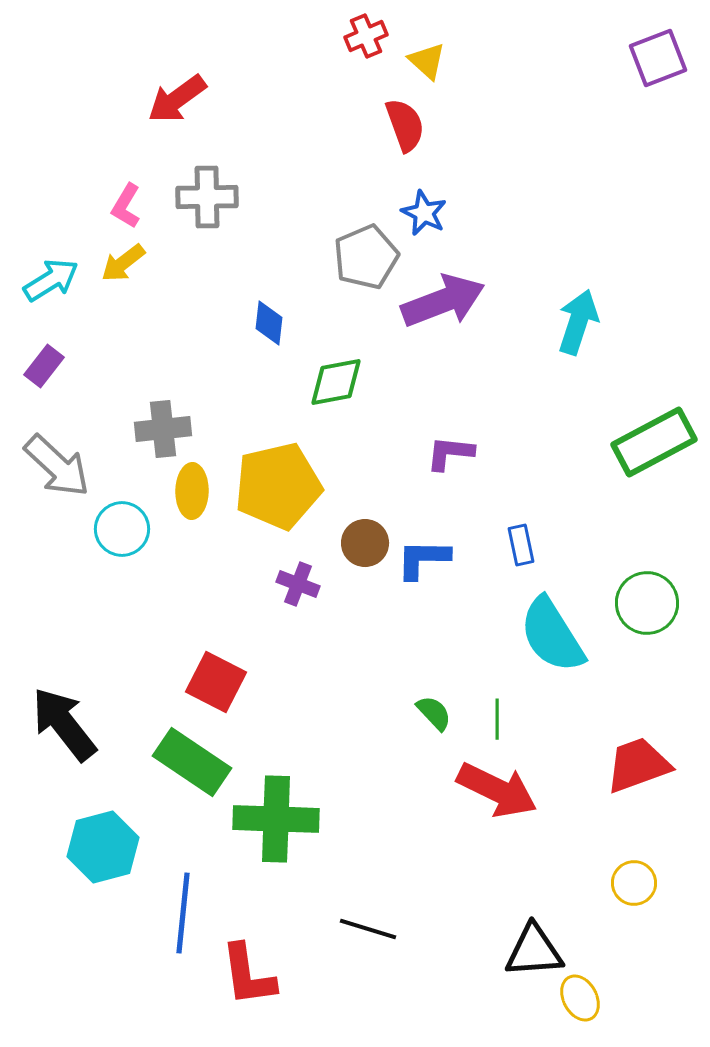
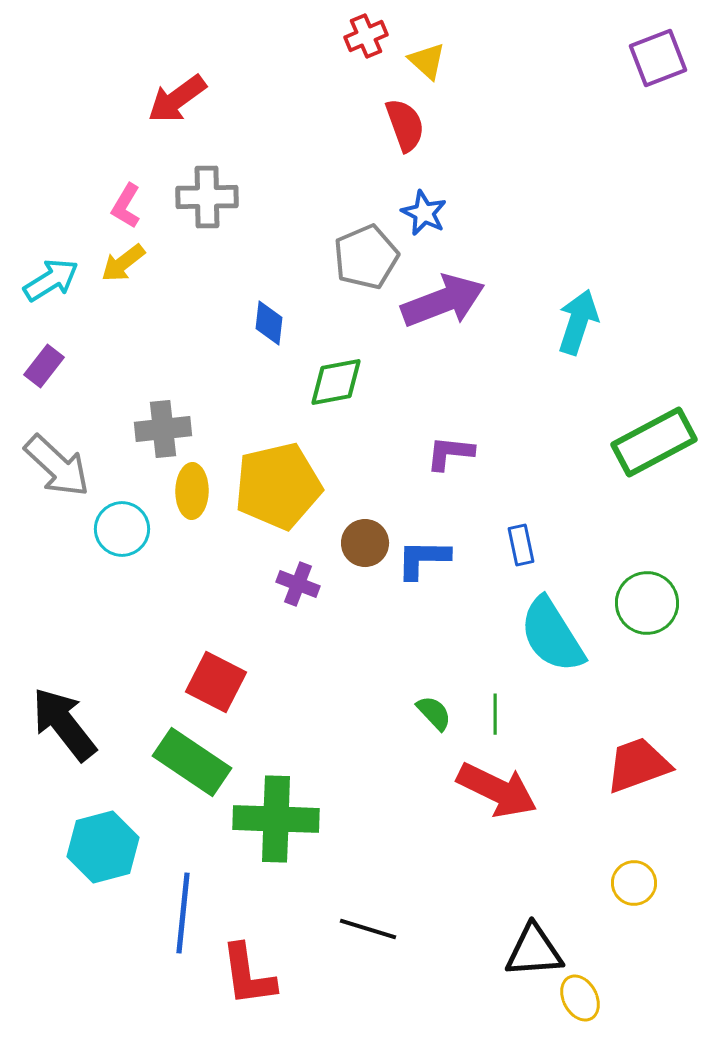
green line at (497, 719): moved 2 px left, 5 px up
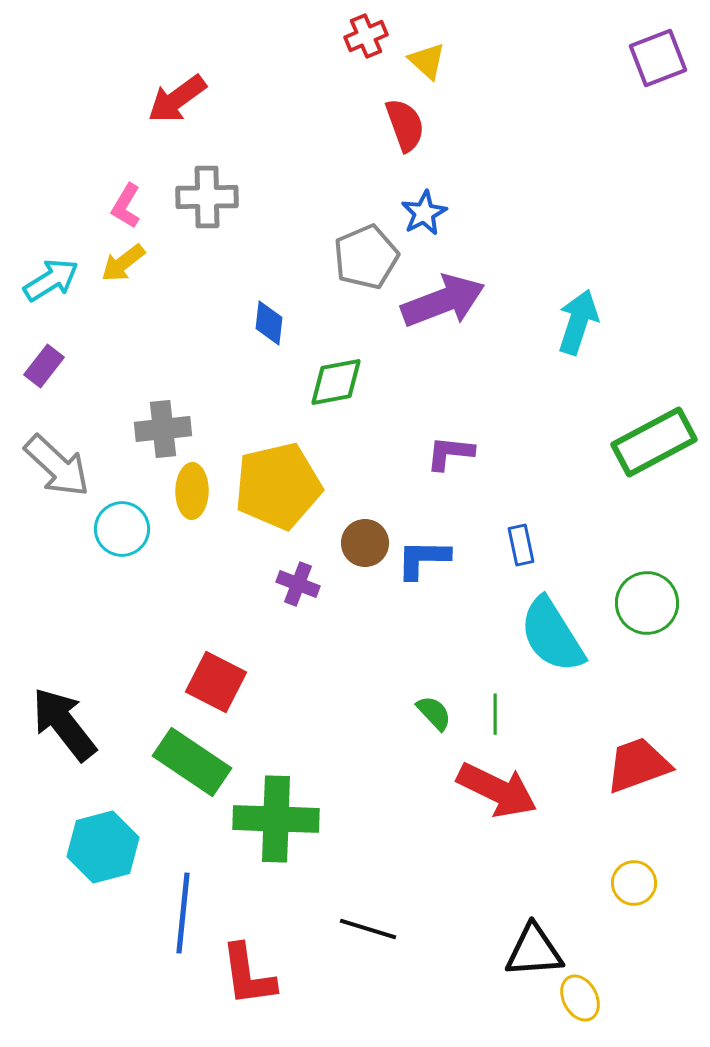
blue star at (424, 213): rotated 18 degrees clockwise
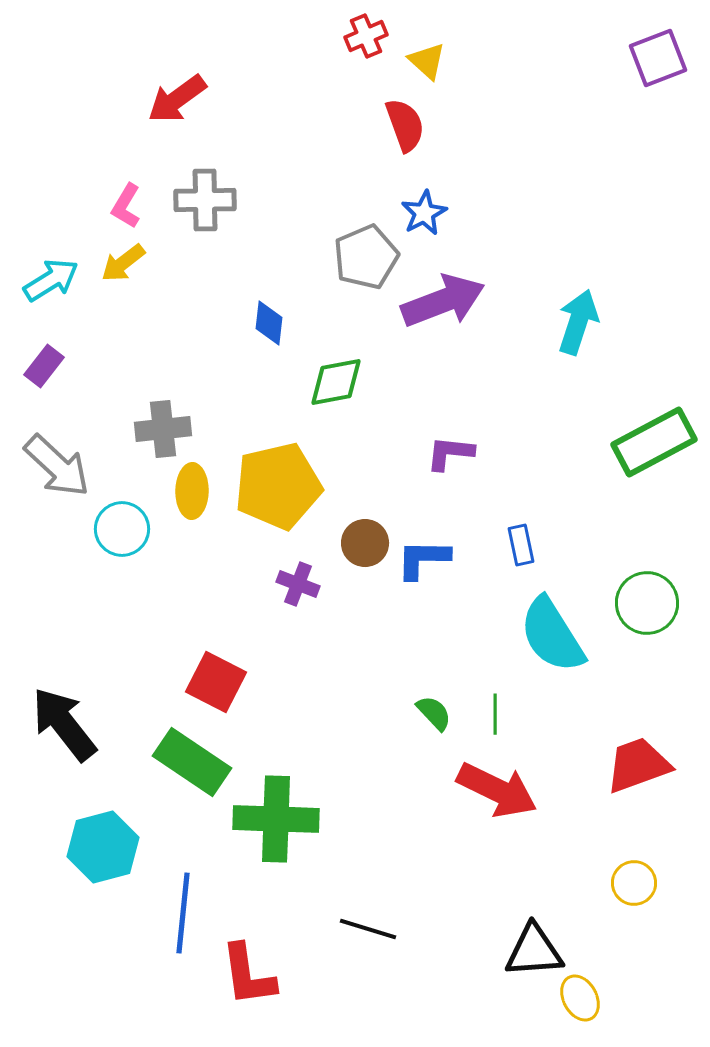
gray cross at (207, 197): moved 2 px left, 3 px down
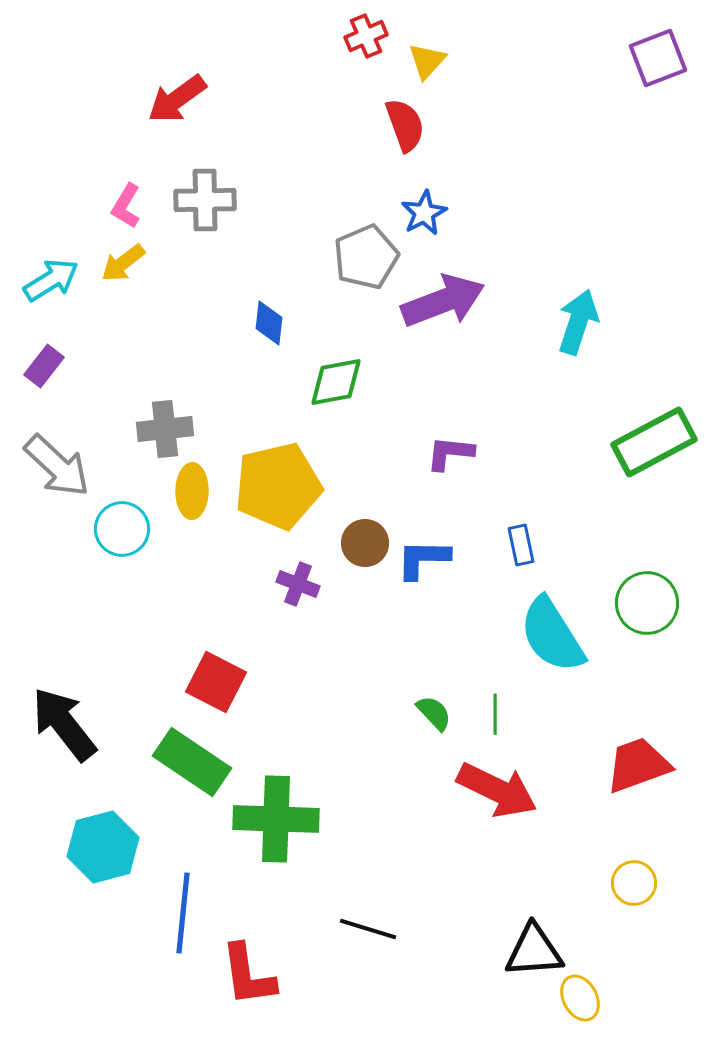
yellow triangle at (427, 61): rotated 30 degrees clockwise
gray cross at (163, 429): moved 2 px right
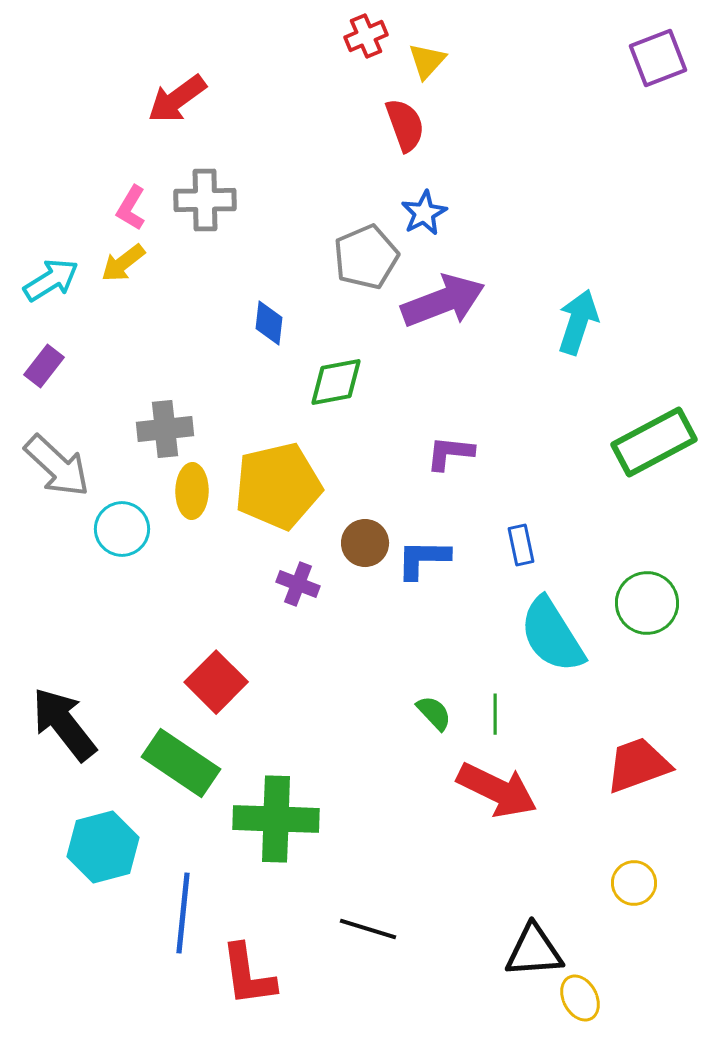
pink L-shape at (126, 206): moved 5 px right, 2 px down
red square at (216, 682): rotated 18 degrees clockwise
green rectangle at (192, 762): moved 11 px left, 1 px down
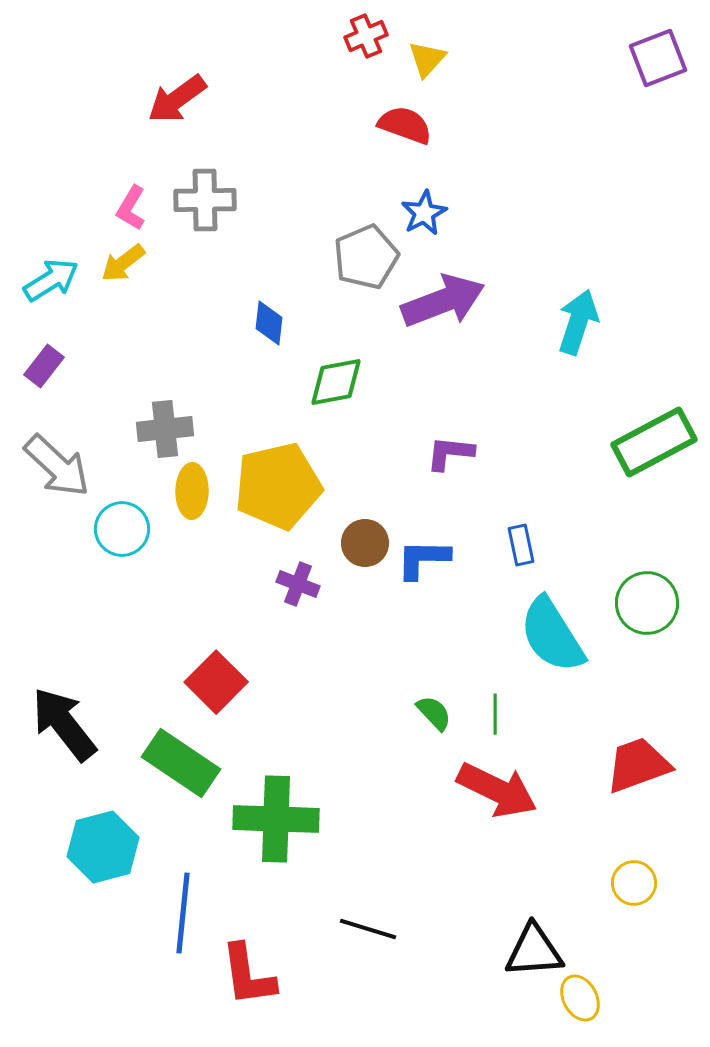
yellow triangle at (427, 61): moved 2 px up
red semicircle at (405, 125): rotated 50 degrees counterclockwise
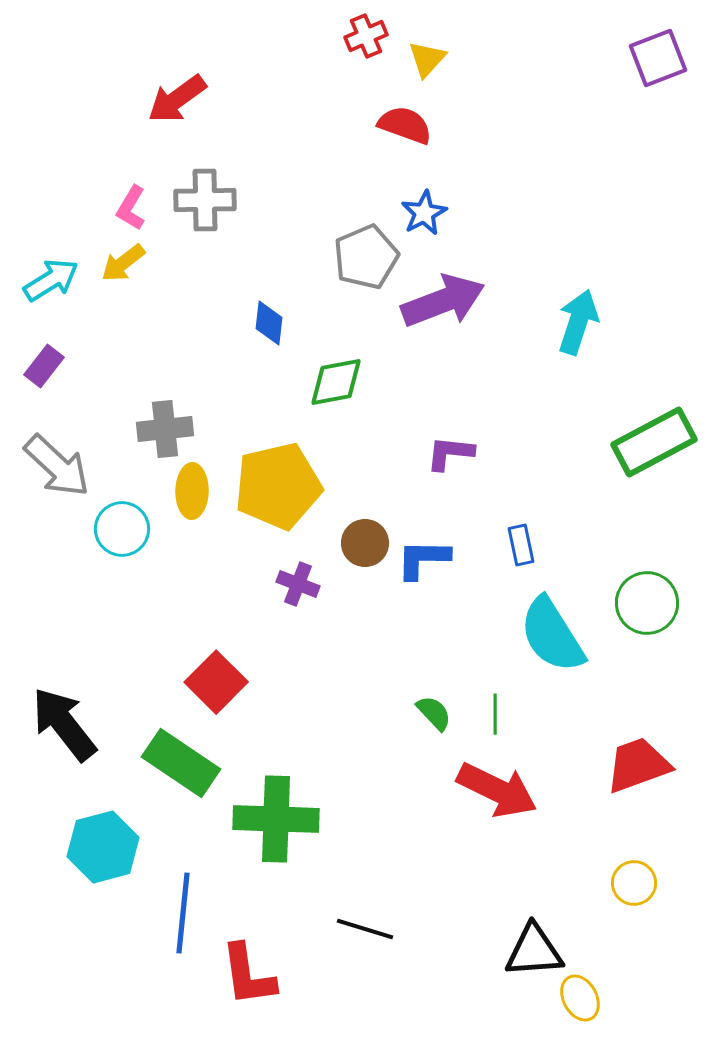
black line at (368, 929): moved 3 px left
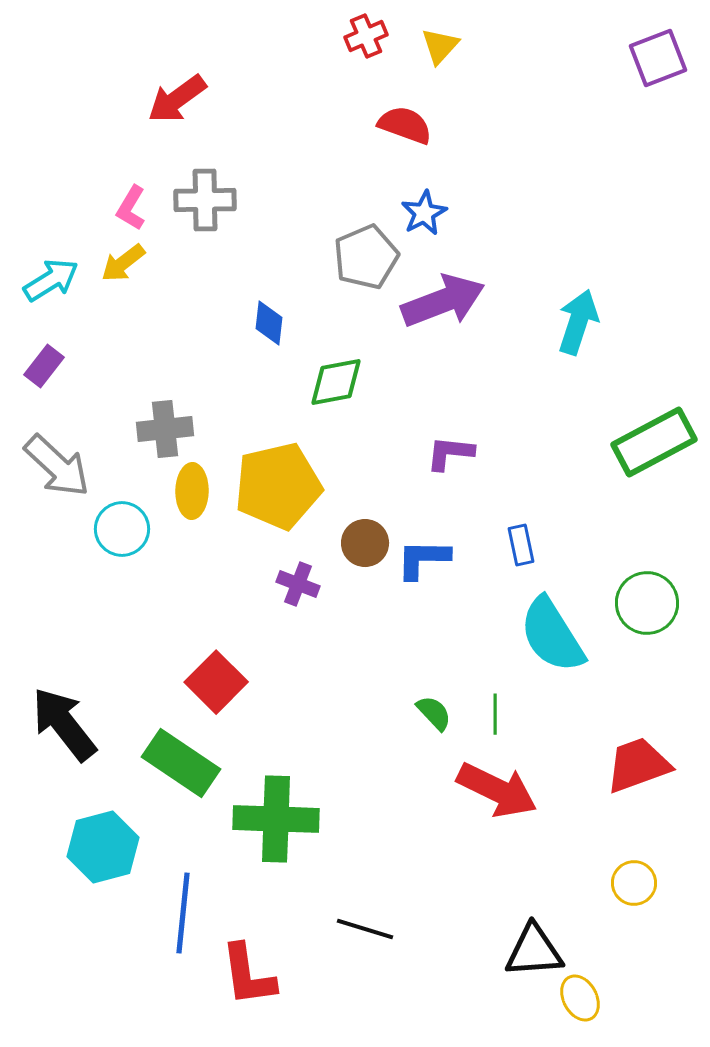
yellow triangle at (427, 59): moved 13 px right, 13 px up
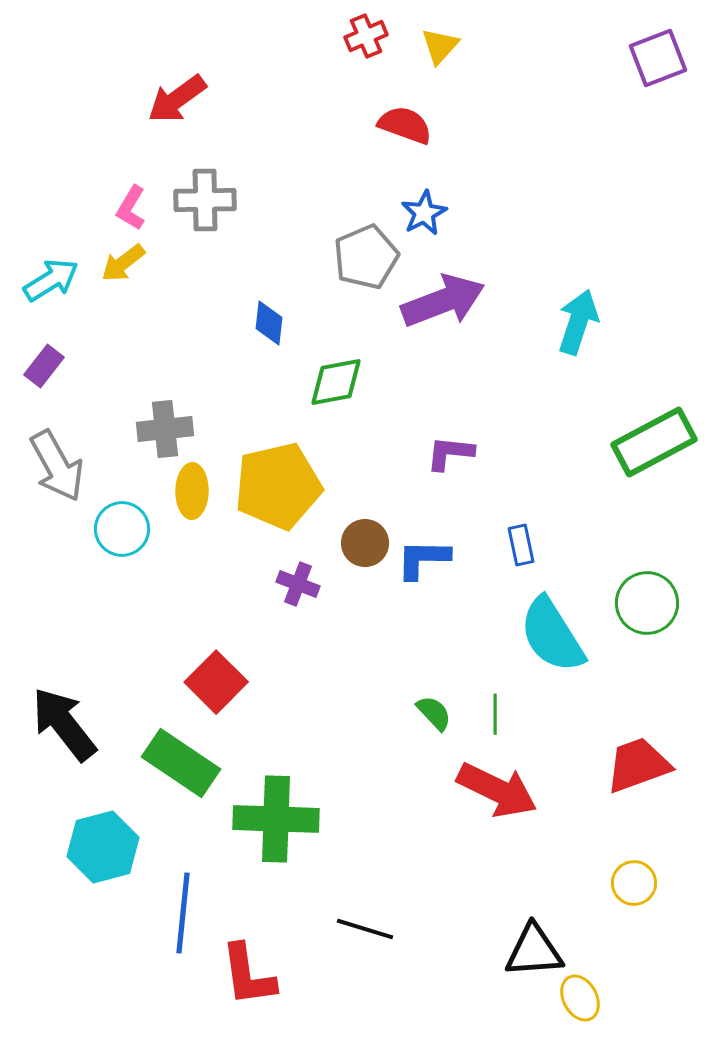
gray arrow at (57, 466): rotated 18 degrees clockwise
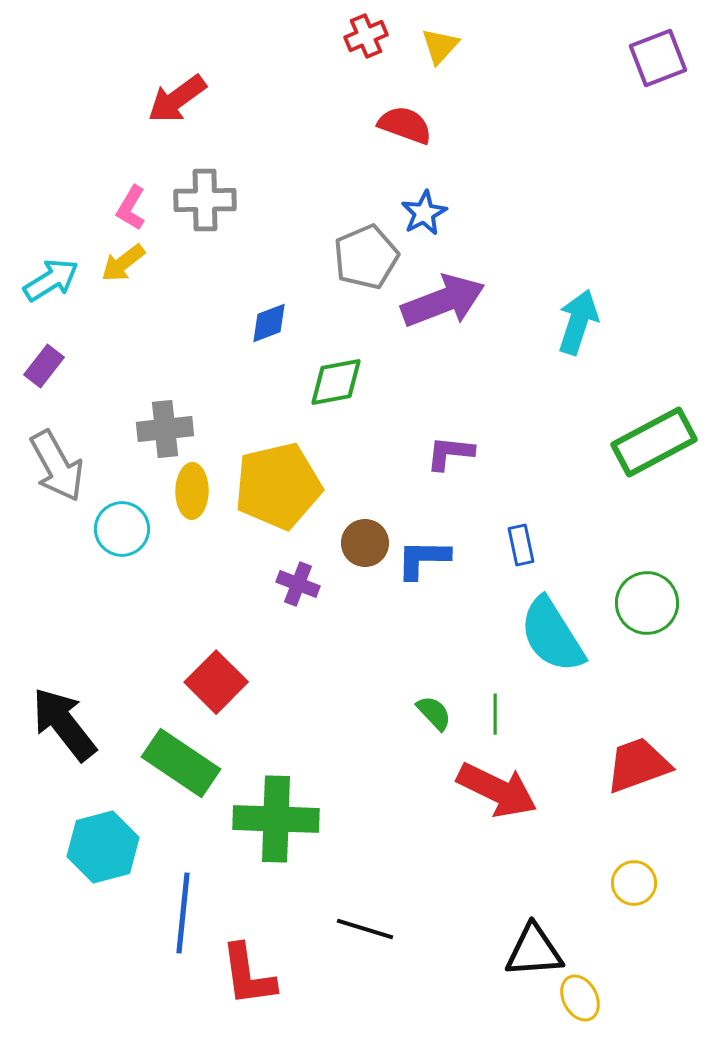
blue diamond at (269, 323): rotated 63 degrees clockwise
